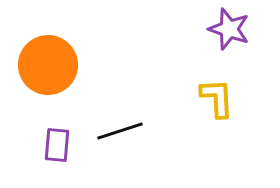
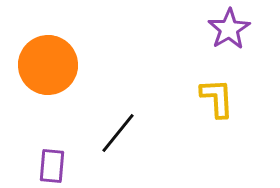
purple star: rotated 21 degrees clockwise
black line: moved 2 px left, 2 px down; rotated 33 degrees counterclockwise
purple rectangle: moved 5 px left, 21 px down
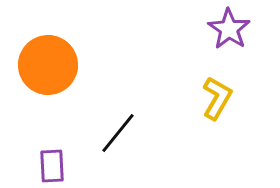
purple star: rotated 6 degrees counterclockwise
yellow L-shape: rotated 33 degrees clockwise
purple rectangle: rotated 8 degrees counterclockwise
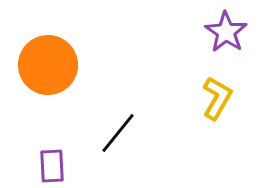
purple star: moved 3 px left, 3 px down
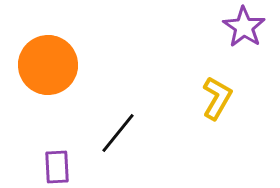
purple star: moved 18 px right, 5 px up
purple rectangle: moved 5 px right, 1 px down
